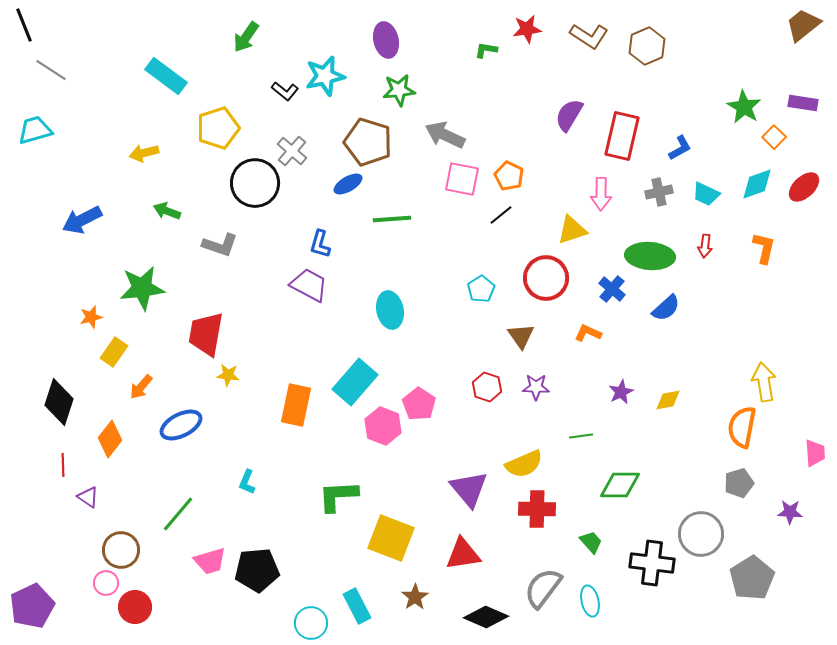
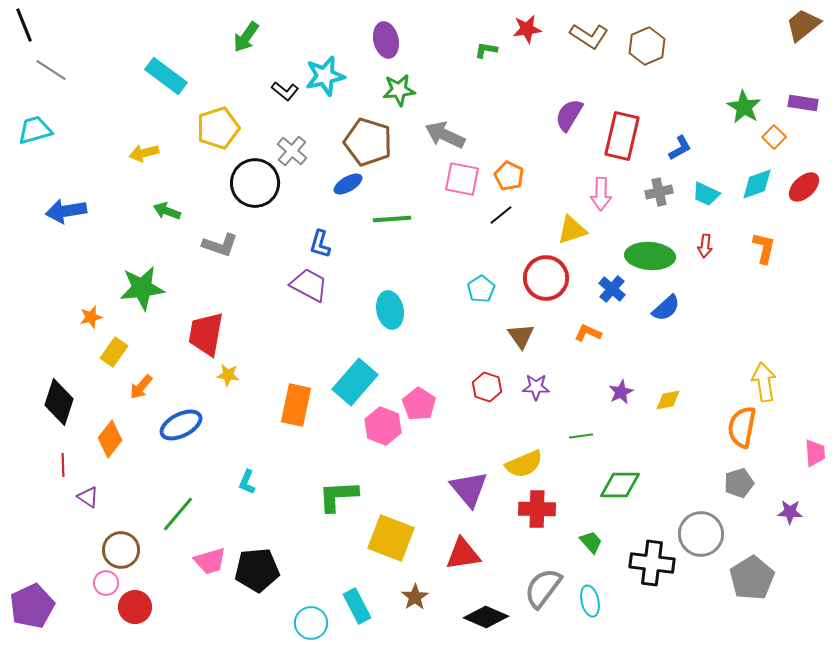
blue arrow at (82, 220): moved 16 px left, 9 px up; rotated 18 degrees clockwise
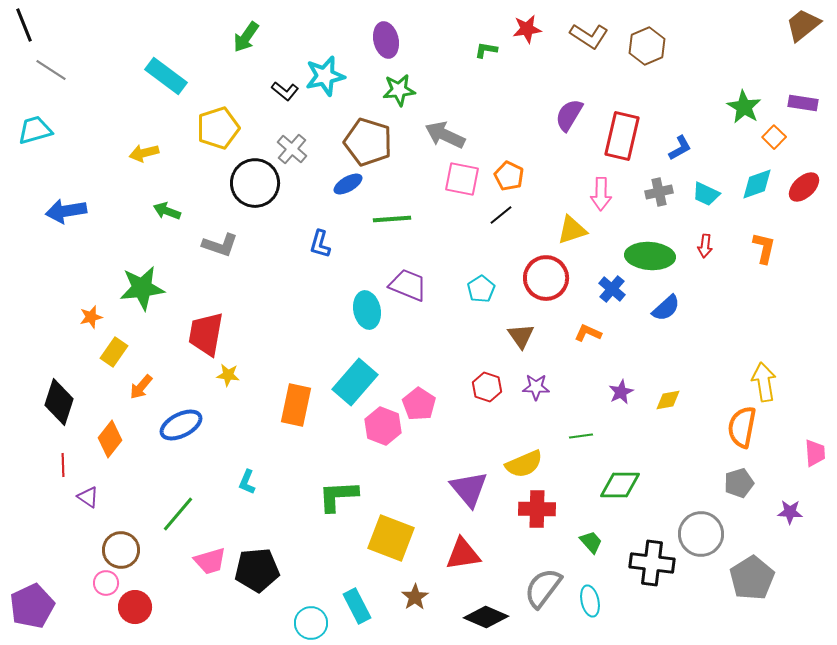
gray cross at (292, 151): moved 2 px up
purple trapezoid at (309, 285): moved 99 px right; rotated 6 degrees counterclockwise
cyan ellipse at (390, 310): moved 23 px left
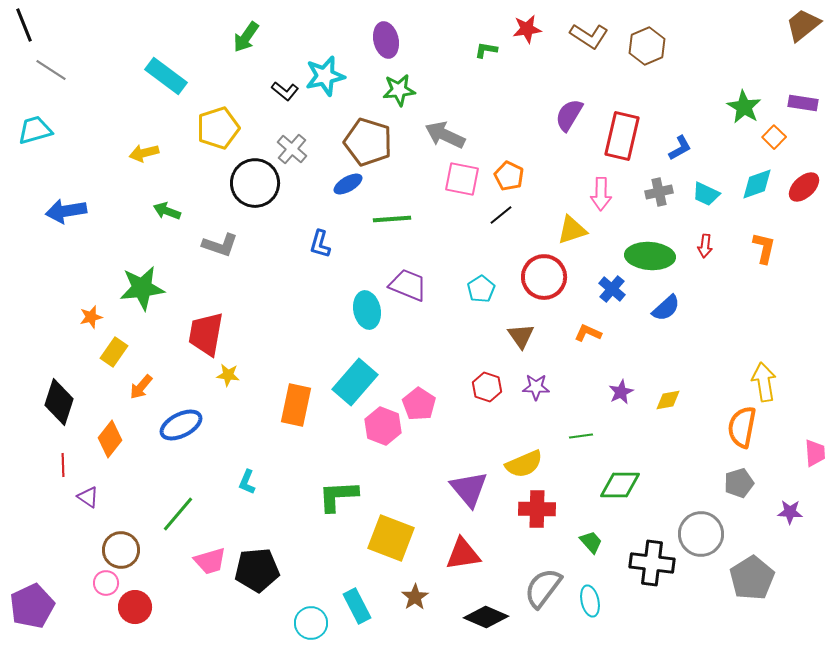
red circle at (546, 278): moved 2 px left, 1 px up
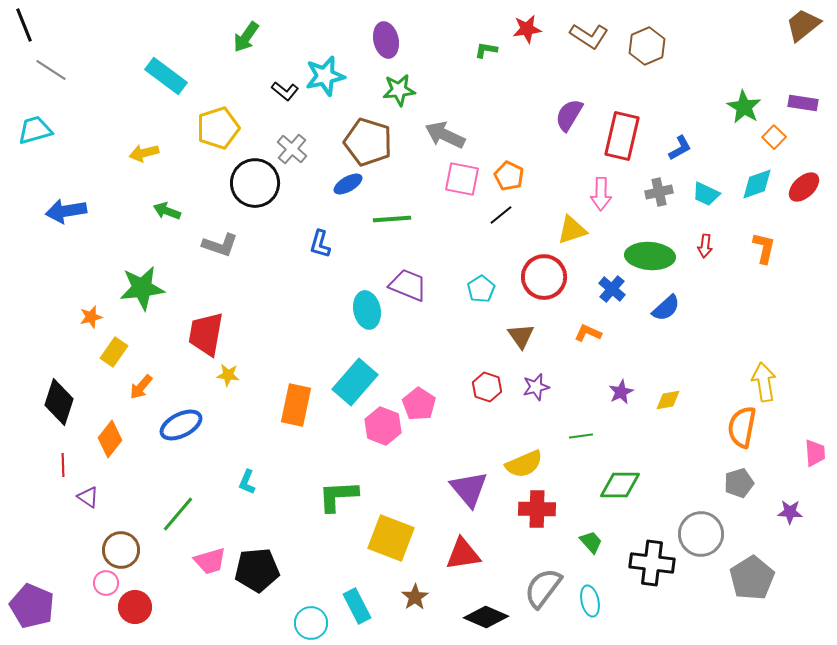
purple star at (536, 387): rotated 16 degrees counterclockwise
purple pentagon at (32, 606): rotated 24 degrees counterclockwise
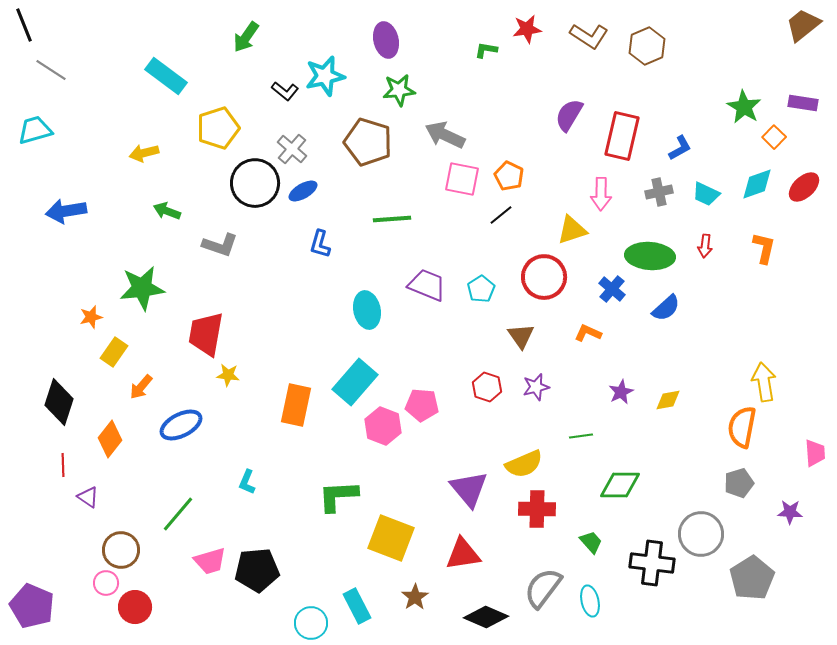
blue ellipse at (348, 184): moved 45 px left, 7 px down
purple trapezoid at (408, 285): moved 19 px right
pink pentagon at (419, 404): moved 3 px right, 1 px down; rotated 28 degrees counterclockwise
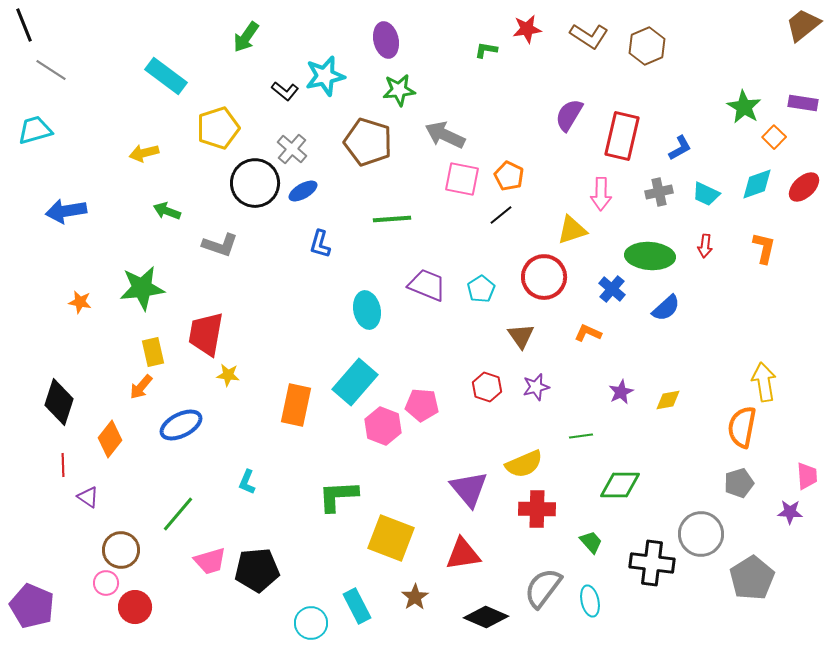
orange star at (91, 317): moved 11 px left, 15 px up; rotated 25 degrees clockwise
yellow rectangle at (114, 352): moved 39 px right; rotated 48 degrees counterclockwise
pink trapezoid at (815, 453): moved 8 px left, 23 px down
